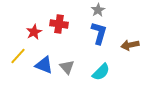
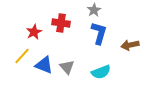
gray star: moved 4 px left
red cross: moved 2 px right, 1 px up
yellow line: moved 4 px right
cyan semicircle: rotated 24 degrees clockwise
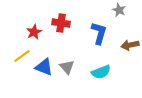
gray star: moved 25 px right; rotated 16 degrees counterclockwise
yellow line: rotated 12 degrees clockwise
blue triangle: moved 2 px down
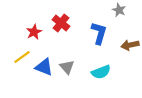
red cross: rotated 30 degrees clockwise
yellow line: moved 1 px down
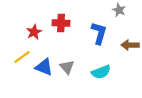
red cross: rotated 36 degrees counterclockwise
brown arrow: rotated 12 degrees clockwise
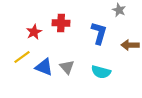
cyan semicircle: rotated 36 degrees clockwise
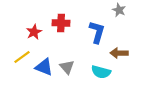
blue L-shape: moved 2 px left, 1 px up
brown arrow: moved 11 px left, 8 px down
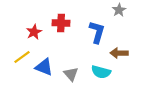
gray star: rotated 16 degrees clockwise
gray triangle: moved 4 px right, 7 px down
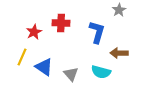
yellow line: rotated 30 degrees counterclockwise
blue triangle: rotated 12 degrees clockwise
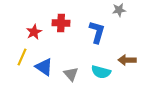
gray star: rotated 24 degrees clockwise
brown arrow: moved 8 px right, 7 px down
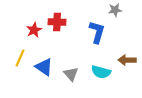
gray star: moved 4 px left
red cross: moved 4 px left, 1 px up
red star: moved 2 px up
yellow line: moved 2 px left, 1 px down
